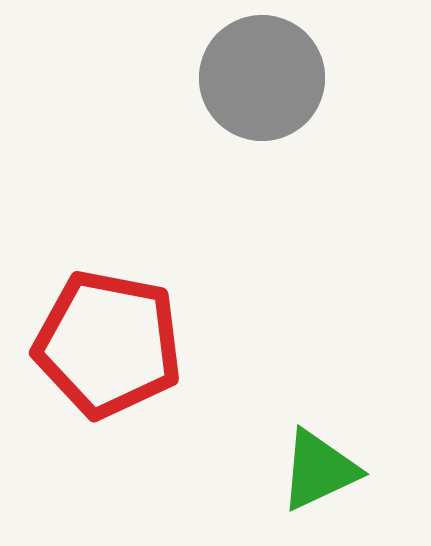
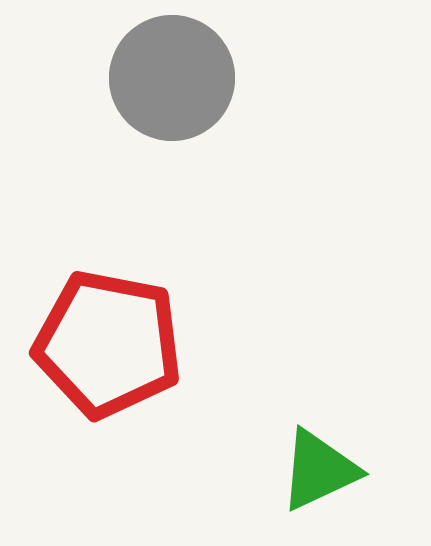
gray circle: moved 90 px left
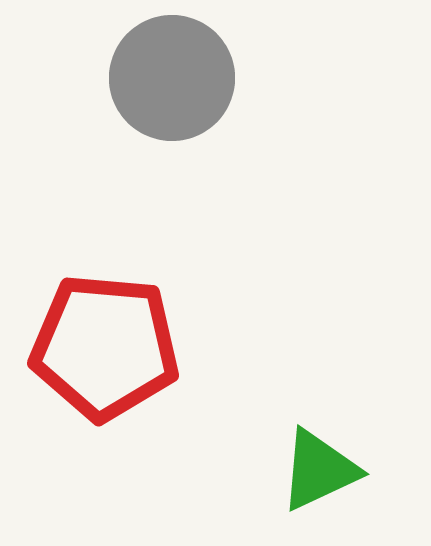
red pentagon: moved 3 px left, 3 px down; rotated 6 degrees counterclockwise
